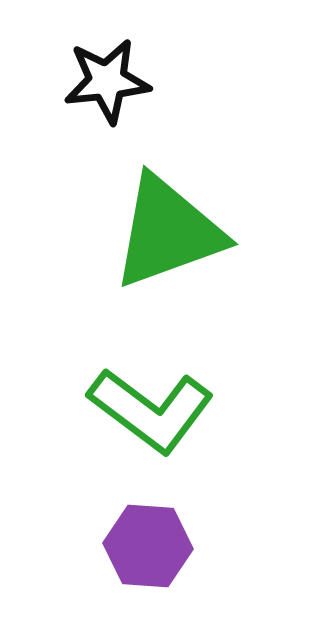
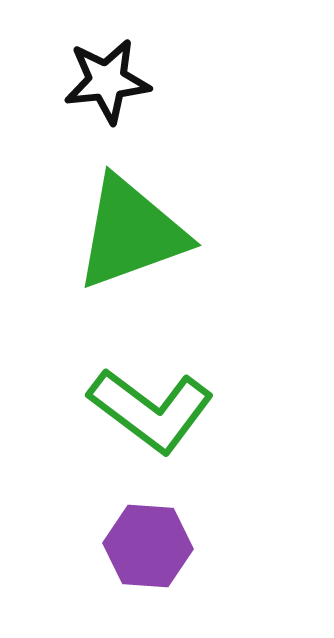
green triangle: moved 37 px left, 1 px down
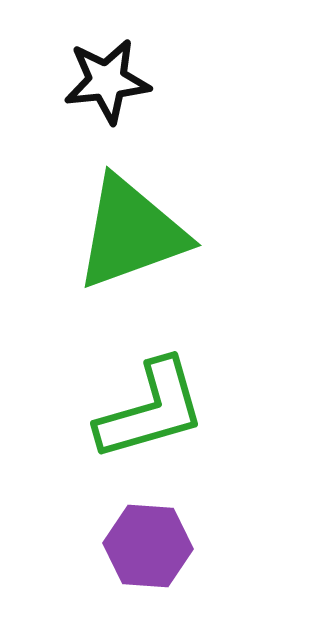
green L-shape: rotated 53 degrees counterclockwise
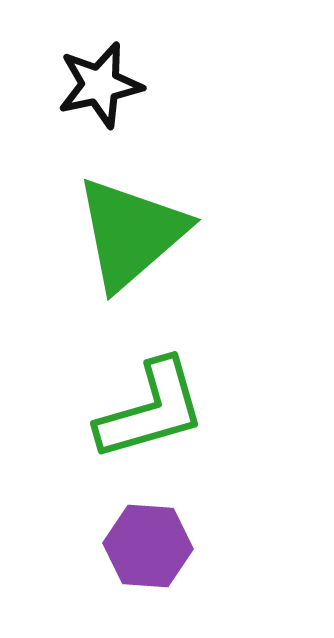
black star: moved 7 px left, 4 px down; rotated 6 degrees counterclockwise
green triangle: rotated 21 degrees counterclockwise
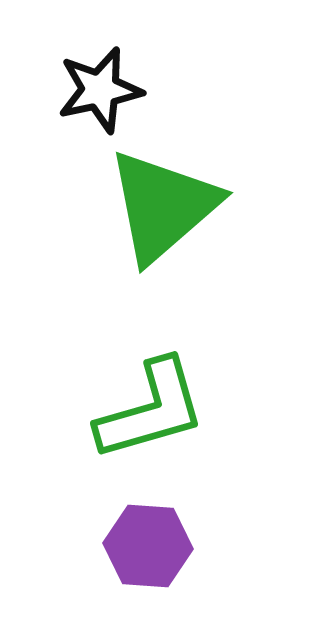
black star: moved 5 px down
green triangle: moved 32 px right, 27 px up
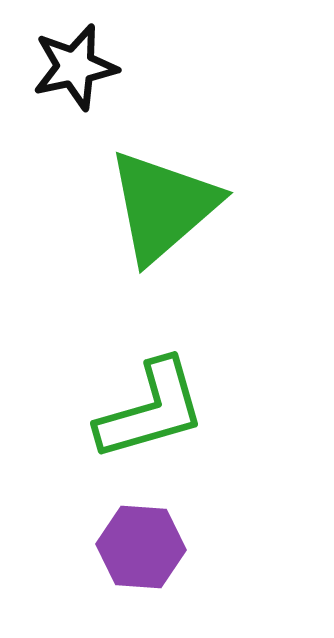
black star: moved 25 px left, 23 px up
purple hexagon: moved 7 px left, 1 px down
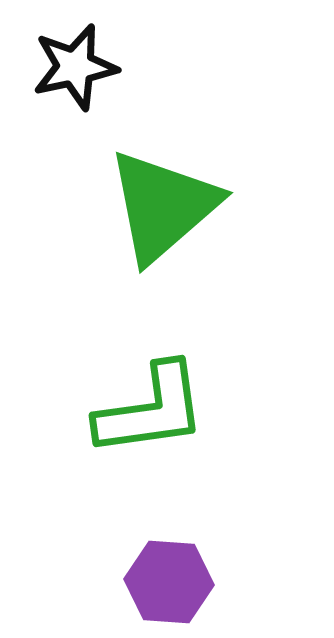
green L-shape: rotated 8 degrees clockwise
purple hexagon: moved 28 px right, 35 px down
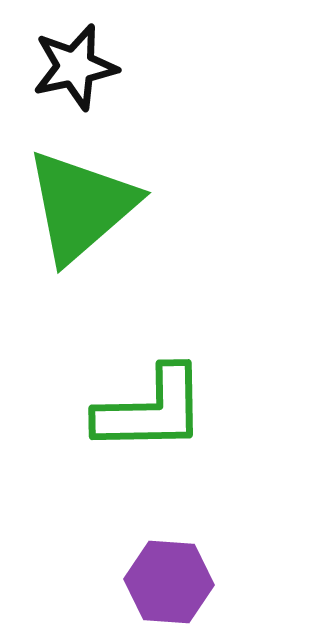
green triangle: moved 82 px left
green L-shape: rotated 7 degrees clockwise
